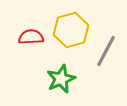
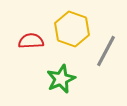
yellow hexagon: moved 1 px right, 1 px up; rotated 24 degrees counterclockwise
red semicircle: moved 4 px down
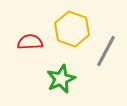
red semicircle: moved 1 px left, 1 px down
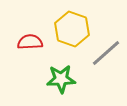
gray line: moved 2 px down; rotated 20 degrees clockwise
green star: rotated 20 degrees clockwise
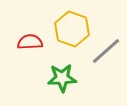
gray line: moved 2 px up
green star: moved 1 px right, 1 px up
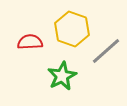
green star: moved 2 px up; rotated 24 degrees counterclockwise
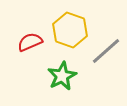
yellow hexagon: moved 2 px left, 1 px down
red semicircle: rotated 20 degrees counterclockwise
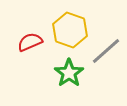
green star: moved 7 px right, 3 px up; rotated 8 degrees counterclockwise
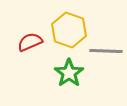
yellow hexagon: moved 1 px left
gray line: rotated 44 degrees clockwise
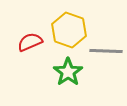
green star: moved 1 px left, 1 px up
